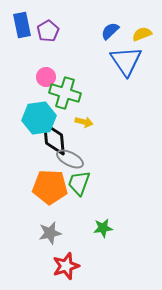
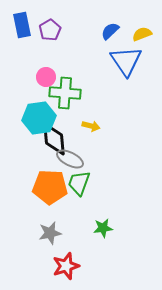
purple pentagon: moved 2 px right, 1 px up
green cross: rotated 12 degrees counterclockwise
yellow arrow: moved 7 px right, 4 px down
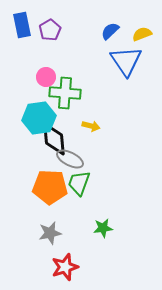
red star: moved 1 px left, 1 px down
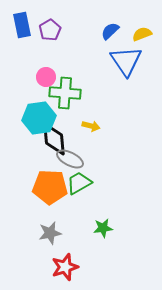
green trapezoid: rotated 40 degrees clockwise
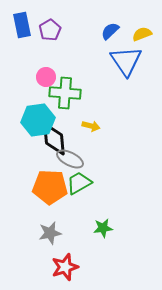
cyan hexagon: moved 1 px left, 2 px down
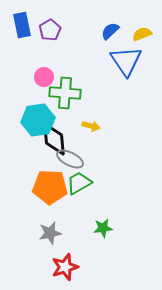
pink circle: moved 2 px left
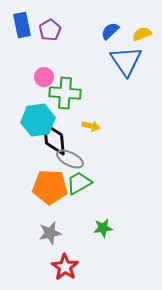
red star: rotated 20 degrees counterclockwise
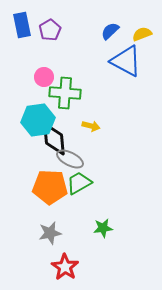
blue triangle: rotated 28 degrees counterclockwise
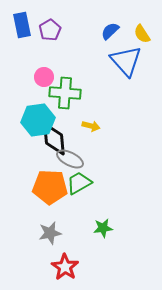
yellow semicircle: rotated 102 degrees counterclockwise
blue triangle: rotated 20 degrees clockwise
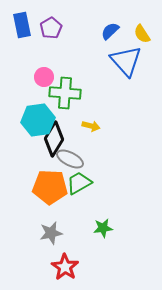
purple pentagon: moved 1 px right, 2 px up
black diamond: rotated 36 degrees clockwise
gray star: moved 1 px right
